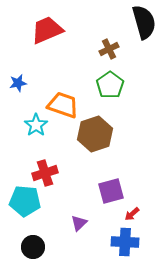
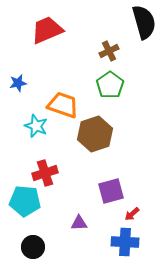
brown cross: moved 2 px down
cyan star: moved 1 px down; rotated 15 degrees counterclockwise
purple triangle: rotated 42 degrees clockwise
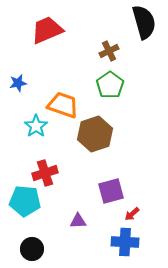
cyan star: rotated 15 degrees clockwise
purple triangle: moved 1 px left, 2 px up
black circle: moved 1 px left, 2 px down
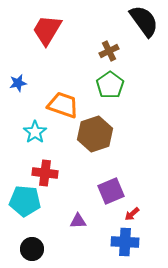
black semicircle: moved 1 px up; rotated 20 degrees counterclockwise
red trapezoid: rotated 36 degrees counterclockwise
cyan star: moved 1 px left, 6 px down
red cross: rotated 25 degrees clockwise
purple square: rotated 8 degrees counterclockwise
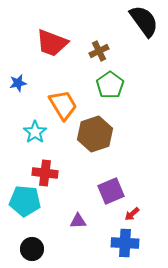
red trapezoid: moved 5 px right, 13 px down; rotated 100 degrees counterclockwise
brown cross: moved 10 px left
orange trapezoid: rotated 40 degrees clockwise
blue cross: moved 1 px down
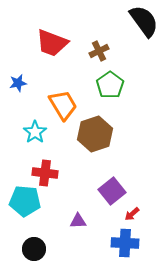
purple square: moved 1 px right; rotated 16 degrees counterclockwise
black circle: moved 2 px right
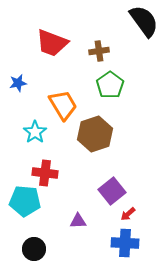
brown cross: rotated 18 degrees clockwise
red arrow: moved 4 px left
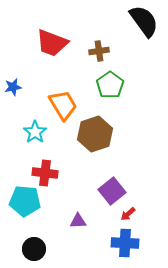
blue star: moved 5 px left, 4 px down
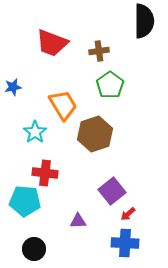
black semicircle: rotated 36 degrees clockwise
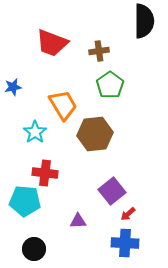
brown hexagon: rotated 12 degrees clockwise
